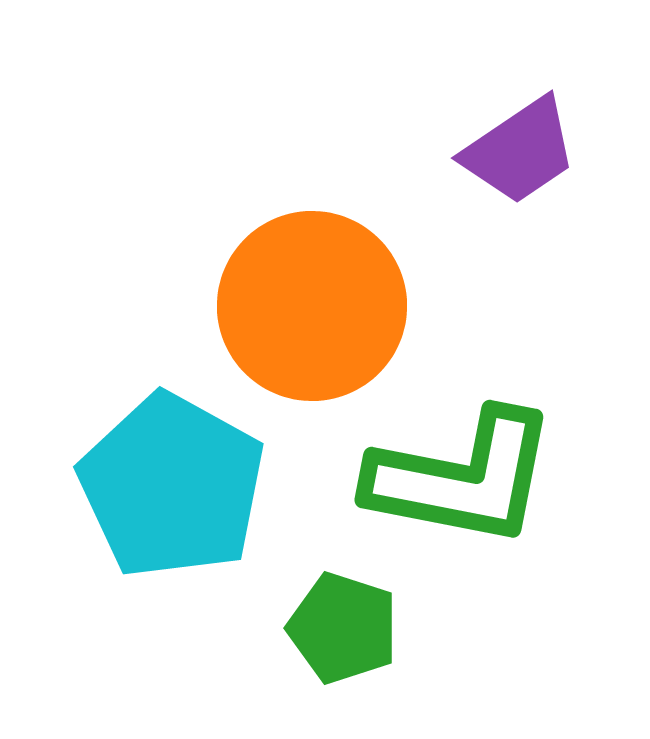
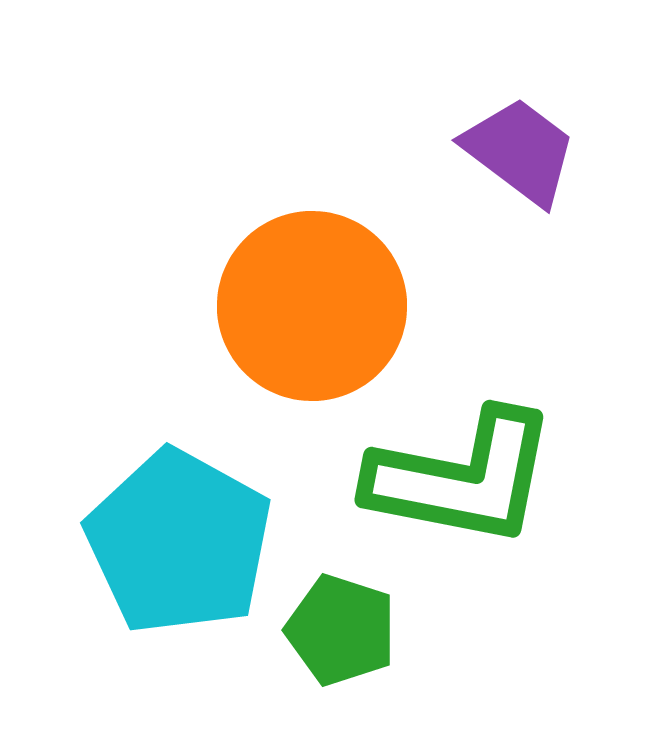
purple trapezoid: rotated 109 degrees counterclockwise
cyan pentagon: moved 7 px right, 56 px down
green pentagon: moved 2 px left, 2 px down
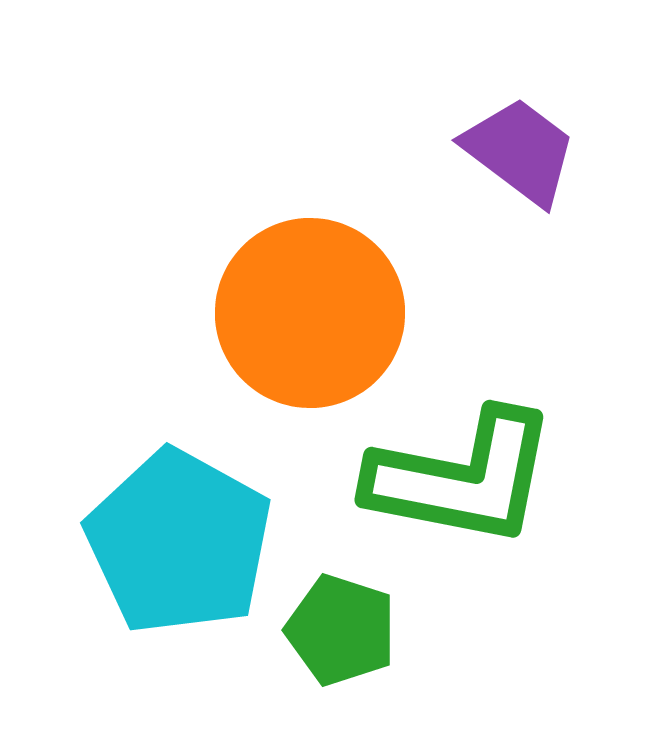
orange circle: moved 2 px left, 7 px down
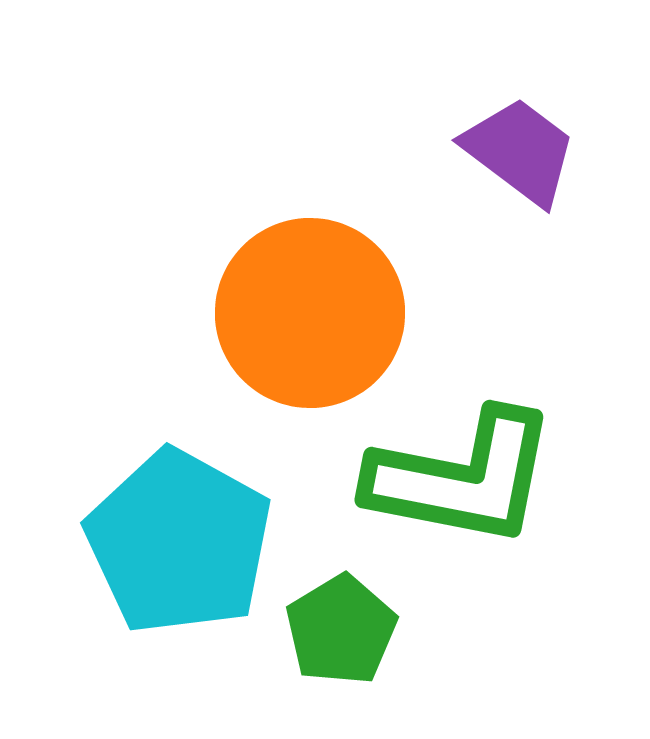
green pentagon: rotated 23 degrees clockwise
